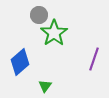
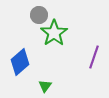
purple line: moved 2 px up
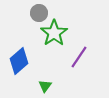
gray circle: moved 2 px up
purple line: moved 15 px left; rotated 15 degrees clockwise
blue diamond: moved 1 px left, 1 px up
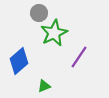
green star: rotated 8 degrees clockwise
green triangle: moved 1 px left; rotated 32 degrees clockwise
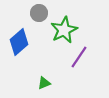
green star: moved 10 px right, 3 px up
blue diamond: moved 19 px up
green triangle: moved 3 px up
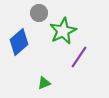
green star: moved 1 px left, 1 px down
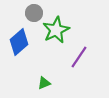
gray circle: moved 5 px left
green star: moved 7 px left, 1 px up
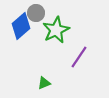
gray circle: moved 2 px right
blue diamond: moved 2 px right, 16 px up
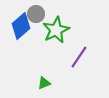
gray circle: moved 1 px down
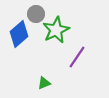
blue diamond: moved 2 px left, 8 px down
purple line: moved 2 px left
